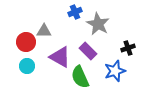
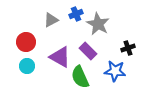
blue cross: moved 1 px right, 2 px down
gray triangle: moved 7 px right, 11 px up; rotated 28 degrees counterclockwise
blue star: rotated 25 degrees clockwise
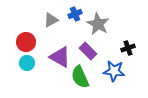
blue cross: moved 1 px left
cyan circle: moved 3 px up
blue star: moved 1 px left
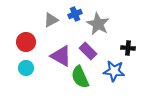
black cross: rotated 24 degrees clockwise
purple triangle: moved 1 px right, 1 px up
cyan circle: moved 1 px left, 5 px down
